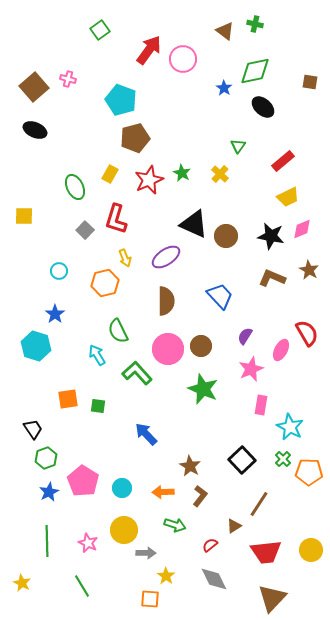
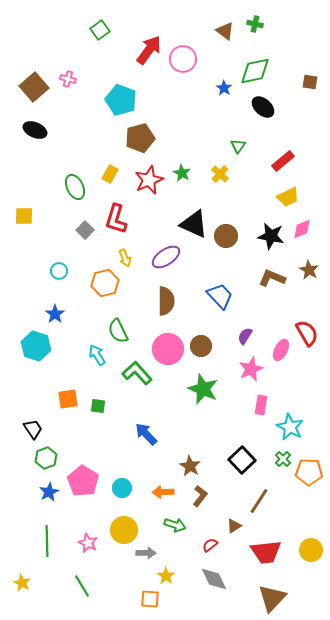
brown pentagon at (135, 138): moved 5 px right
brown line at (259, 504): moved 3 px up
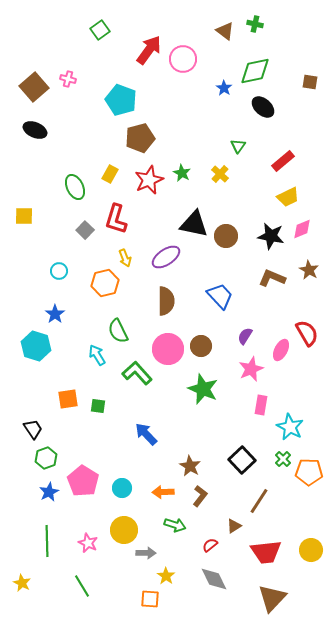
black triangle at (194, 224): rotated 12 degrees counterclockwise
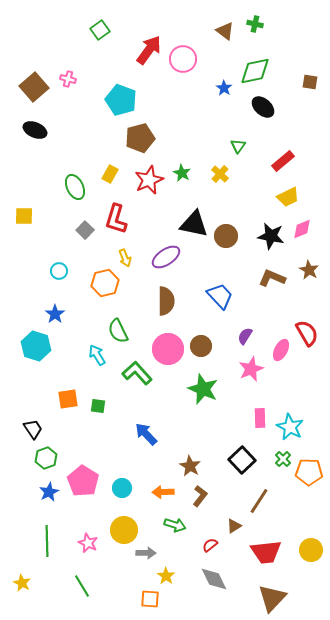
pink rectangle at (261, 405): moved 1 px left, 13 px down; rotated 12 degrees counterclockwise
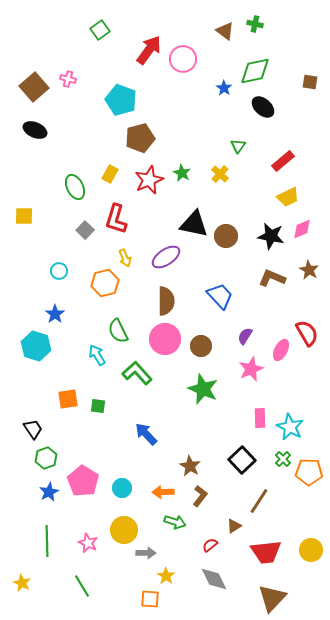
pink circle at (168, 349): moved 3 px left, 10 px up
green arrow at (175, 525): moved 3 px up
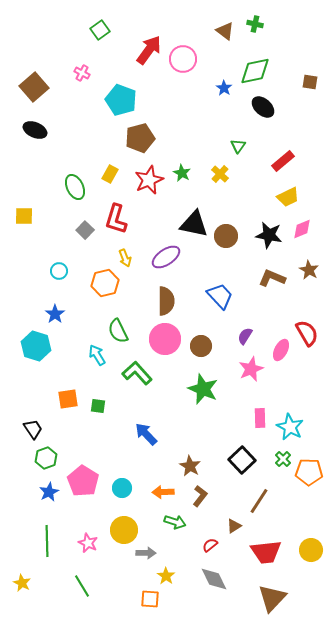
pink cross at (68, 79): moved 14 px right, 6 px up; rotated 14 degrees clockwise
black star at (271, 236): moved 2 px left, 1 px up
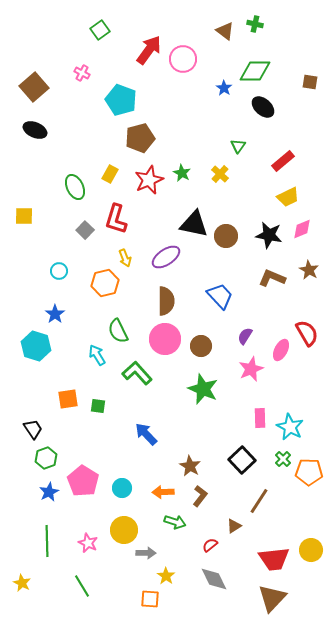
green diamond at (255, 71): rotated 12 degrees clockwise
red trapezoid at (266, 552): moved 8 px right, 7 px down
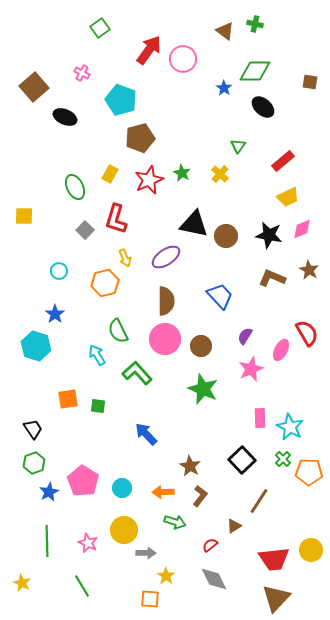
green square at (100, 30): moved 2 px up
black ellipse at (35, 130): moved 30 px right, 13 px up
green hexagon at (46, 458): moved 12 px left, 5 px down
brown triangle at (272, 598): moved 4 px right
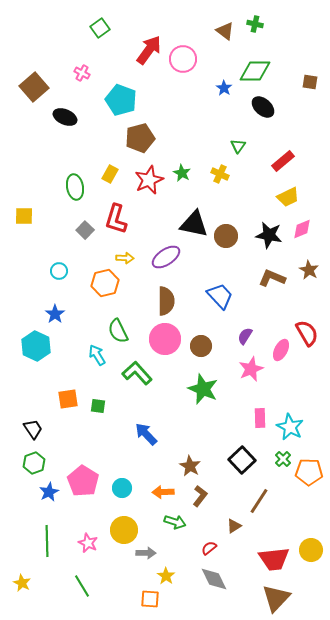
yellow cross at (220, 174): rotated 18 degrees counterclockwise
green ellipse at (75, 187): rotated 15 degrees clockwise
yellow arrow at (125, 258): rotated 66 degrees counterclockwise
cyan hexagon at (36, 346): rotated 8 degrees clockwise
red semicircle at (210, 545): moved 1 px left, 3 px down
